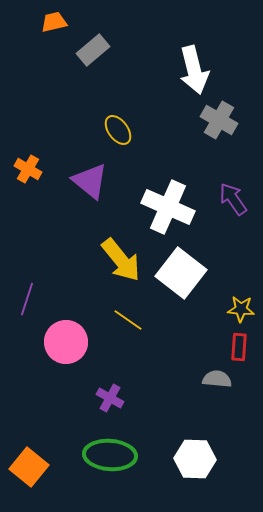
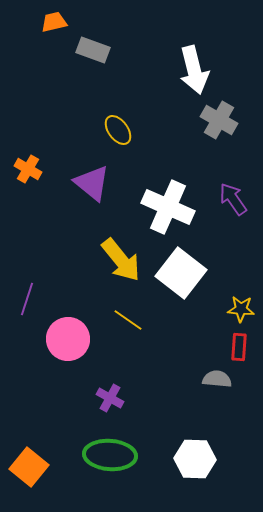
gray rectangle: rotated 60 degrees clockwise
purple triangle: moved 2 px right, 2 px down
pink circle: moved 2 px right, 3 px up
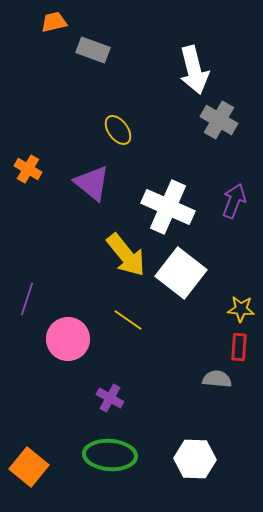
purple arrow: moved 1 px right, 2 px down; rotated 56 degrees clockwise
yellow arrow: moved 5 px right, 5 px up
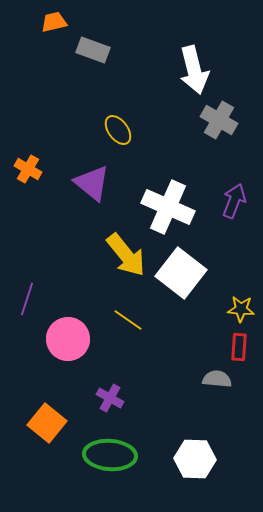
orange square: moved 18 px right, 44 px up
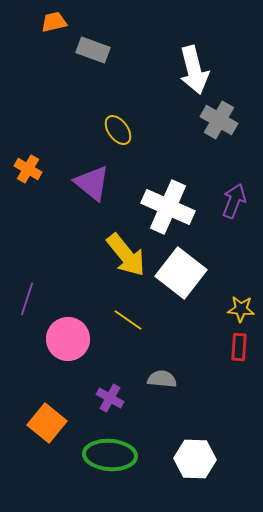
gray semicircle: moved 55 px left
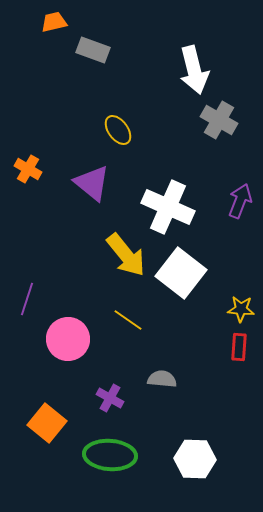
purple arrow: moved 6 px right
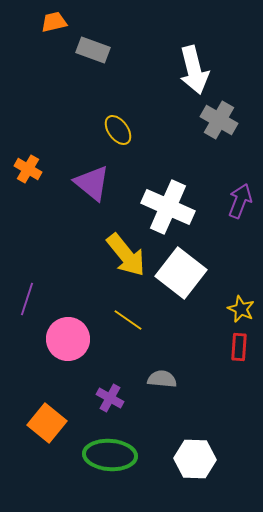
yellow star: rotated 20 degrees clockwise
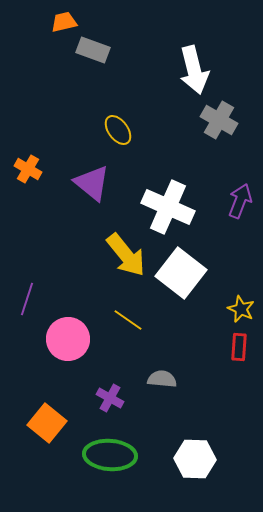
orange trapezoid: moved 10 px right
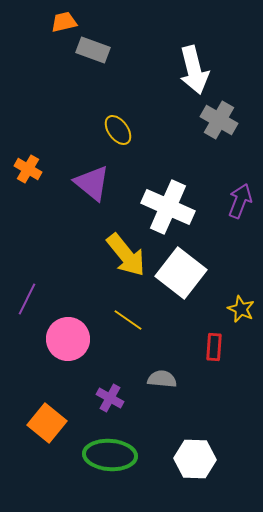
purple line: rotated 8 degrees clockwise
red rectangle: moved 25 px left
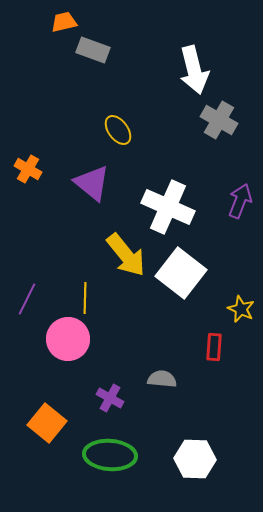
yellow line: moved 43 px left, 22 px up; rotated 56 degrees clockwise
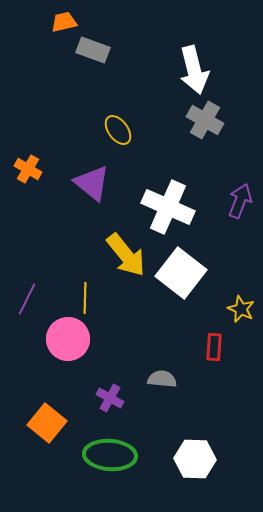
gray cross: moved 14 px left
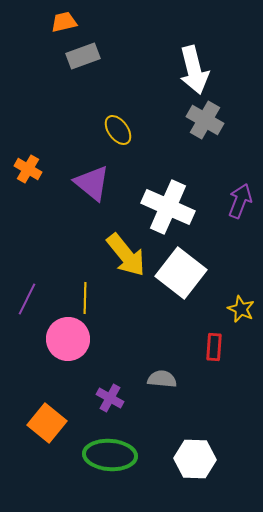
gray rectangle: moved 10 px left, 6 px down; rotated 40 degrees counterclockwise
